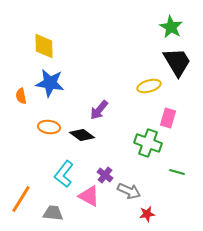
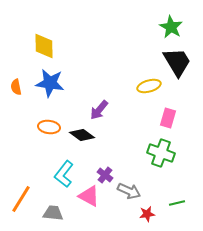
orange semicircle: moved 5 px left, 9 px up
green cross: moved 13 px right, 10 px down
green line: moved 31 px down; rotated 28 degrees counterclockwise
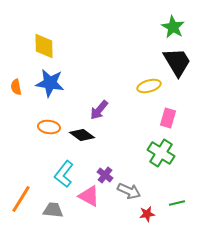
green star: moved 2 px right
green cross: rotated 12 degrees clockwise
gray trapezoid: moved 3 px up
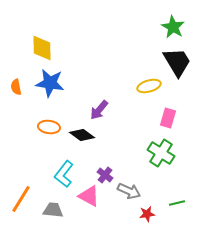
yellow diamond: moved 2 px left, 2 px down
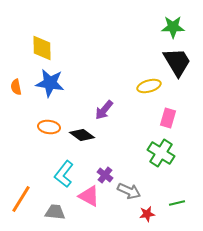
green star: rotated 30 degrees counterclockwise
purple arrow: moved 5 px right
gray trapezoid: moved 2 px right, 2 px down
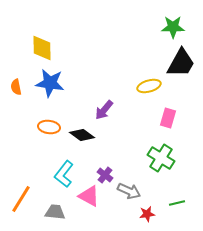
black trapezoid: moved 4 px right, 1 px down; rotated 60 degrees clockwise
green cross: moved 5 px down
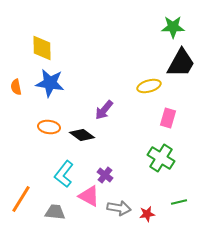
gray arrow: moved 10 px left, 17 px down; rotated 15 degrees counterclockwise
green line: moved 2 px right, 1 px up
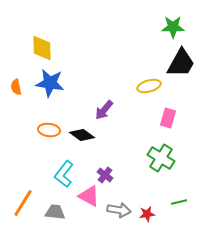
orange ellipse: moved 3 px down
orange line: moved 2 px right, 4 px down
gray arrow: moved 2 px down
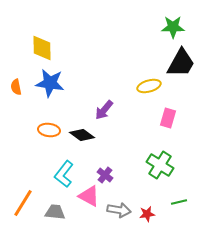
green cross: moved 1 px left, 7 px down
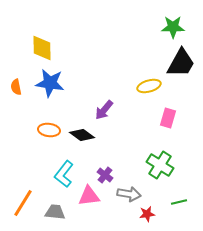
pink triangle: rotated 35 degrees counterclockwise
gray arrow: moved 10 px right, 16 px up
